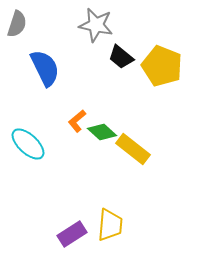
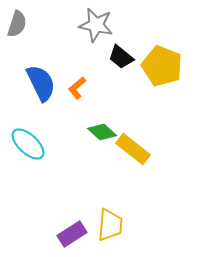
blue semicircle: moved 4 px left, 15 px down
orange L-shape: moved 33 px up
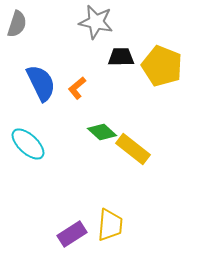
gray star: moved 3 px up
black trapezoid: rotated 140 degrees clockwise
